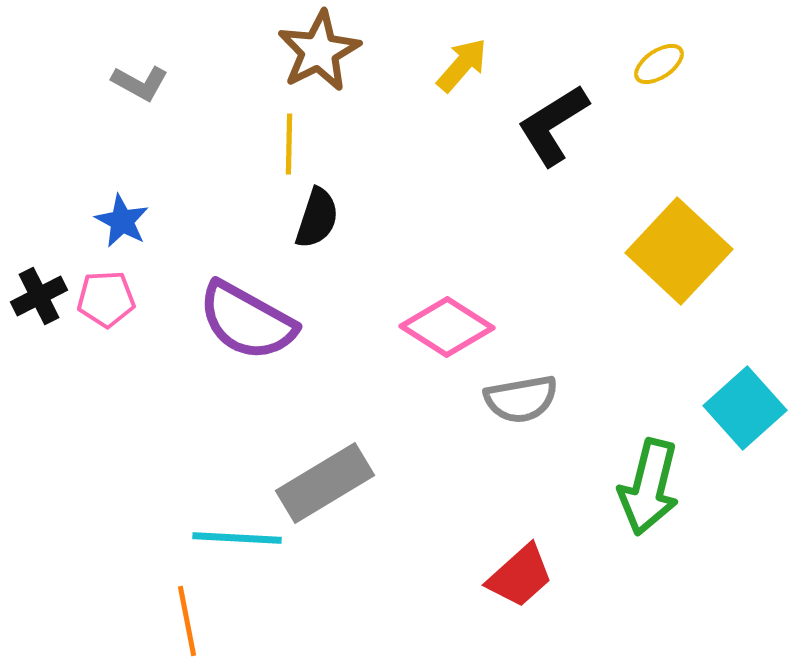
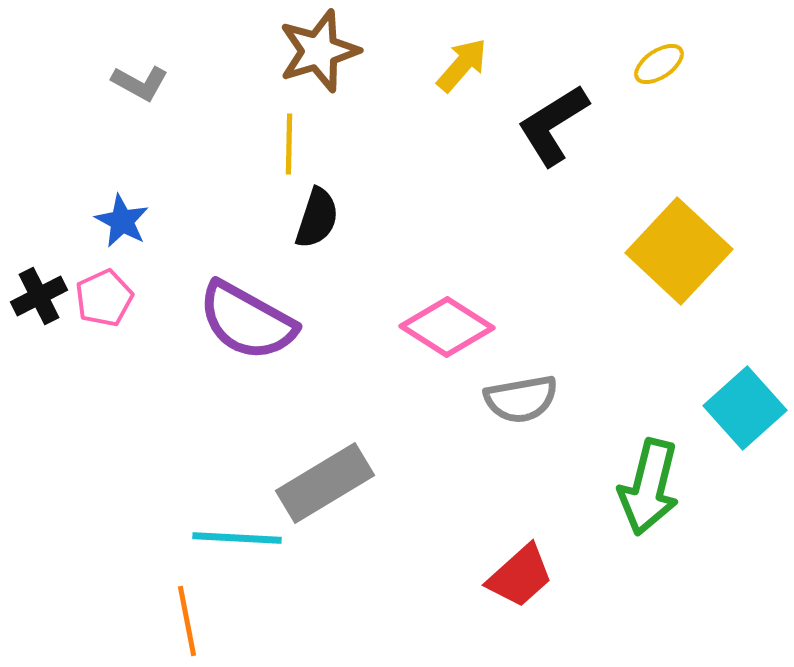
brown star: rotated 10 degrees clockwise
pink pentagon: moved 2 px left, 1 px up; rotated 22 degrees counterclockwise
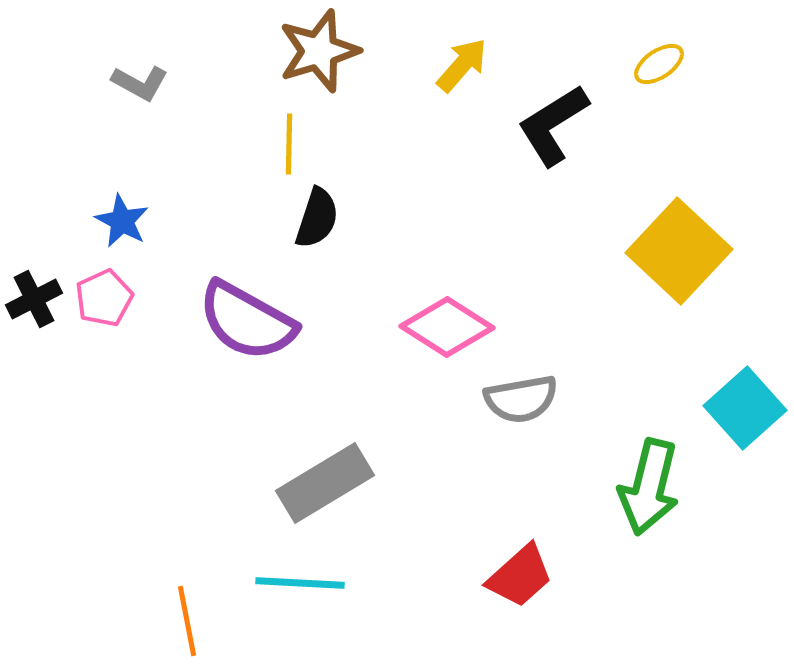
black cross: moved 5 px left, 3 px down
cyan line: moved 63 px right, 45 px down
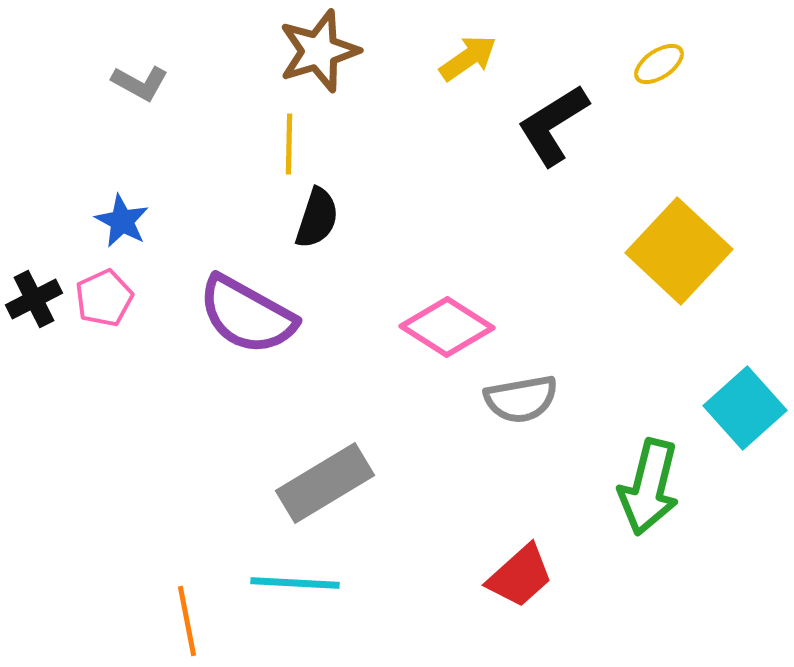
yellow arrow: moved 6 px right, 7 px up; rotated 14 degrees clockwise
purple semicircle: moved 6 px up
cyan line: moved 5 px left
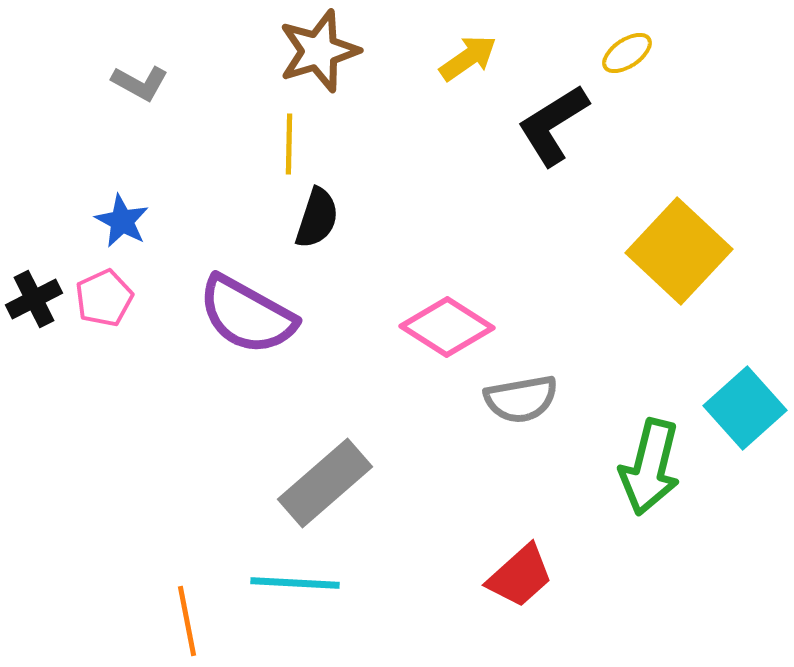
yellow ellipse: moved 32 px left, 11 px up
gray rectangle: rotated 10 degrees counterclockwise
green arrow: moved 1 px right, 20 px up
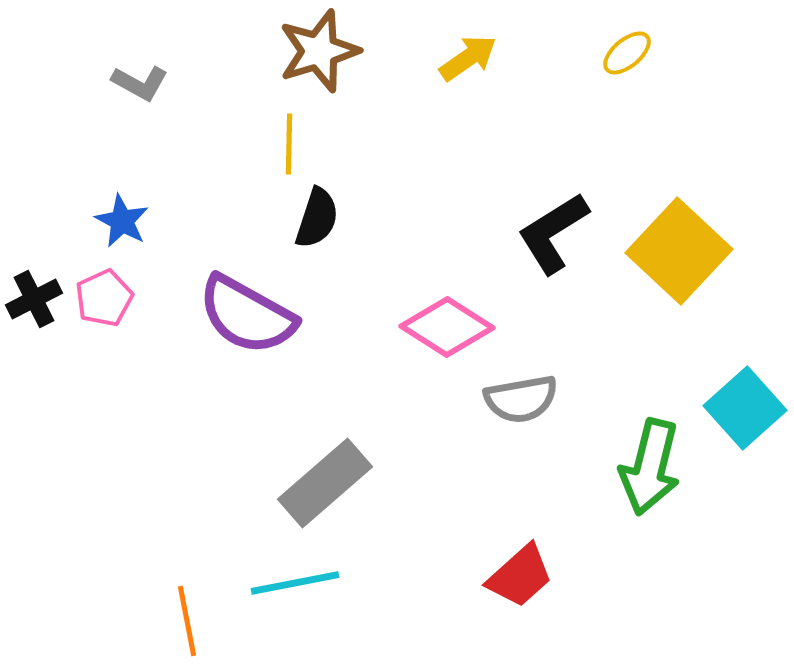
yellow ellipse: rotated 6 degrees counterclockwise
black L-shape: moved 108 px down
cyan line: rotated 14 degrees counterclockwise
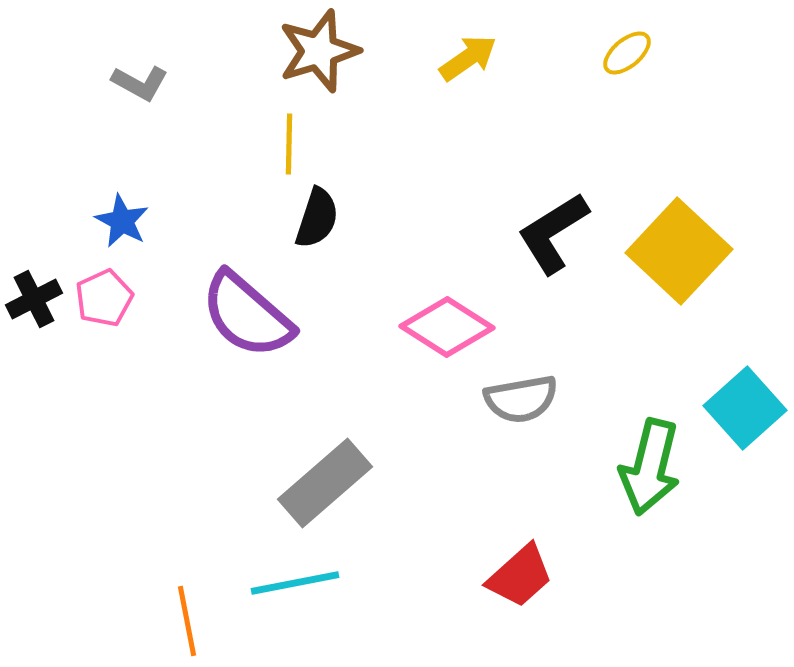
purple semicircle: rotated 12 degrees clockwise
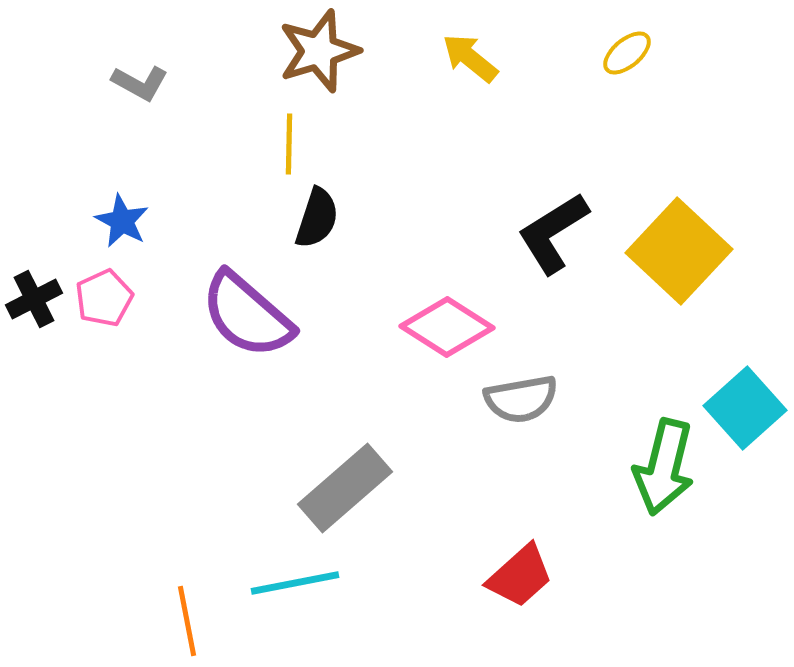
yellow arrow: moved 2 px right; rotated 106 degrees counterclockwise
green arrow: moved 14 px right
gray rectangle: moved 20 px right, 5 px down
